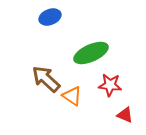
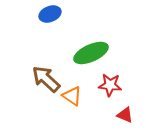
blue ellipse: moved 3 px up
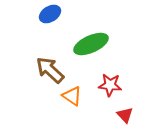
blue ellipse: rotated 10 degrees counterclockwise
green ellipse: moved 9 px up
brown arrow: moved 4 px right, 9 px up
red triangle: rotated 24 degrees clockwise
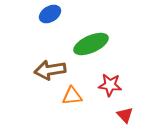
brown arrow: rotated 52 degrees counterclockwise
orange triangle: rotated 40 degrees counterclockwise
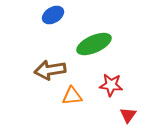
blue ellipse: moved 3 px right, 1 px down
green ellipse: moved 3 px right
red star: moved 1 px right
red triangle: moved 3 px right; rotated 18 degrees clockwise
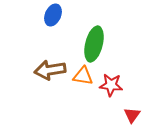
blue ellipse: rotated 35 degrees counterclockwise
green ellipse: rotated 52 degrees counterclockwise
orange triangle: moved 11 px right, 20 px up; rotated 15 degrees clockwise
red triangle: moved 4 px right
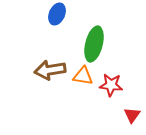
blue ellipse: moved 4 px right, 1 px up
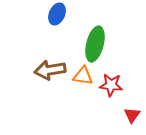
green ellipse: moved 1 px right
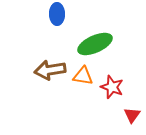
blue ellipse: rotated 25 degrees counterclockwise
green ellipse: rotated 52 degrees clockwise
red star: moved 1 px right, 2 px down; rotated 15 degrees clockwise
